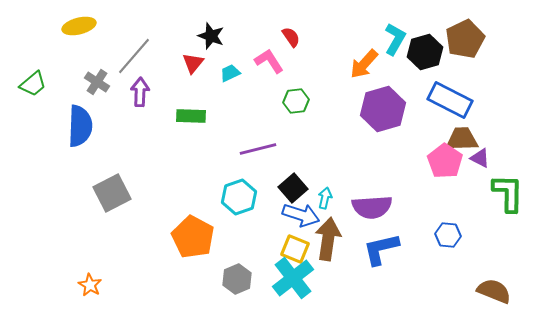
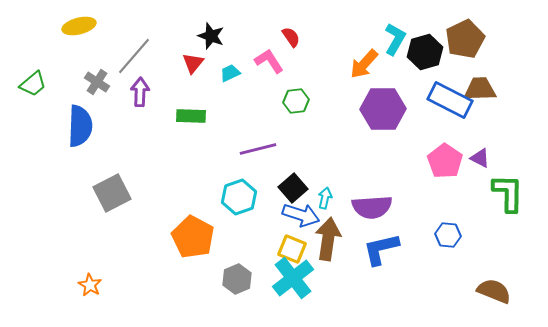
purple hexagon: rotated 15 degrees clockwise
brown trapezoid: moved 18 px right, 50 px up
yellow square: moved 3 px left
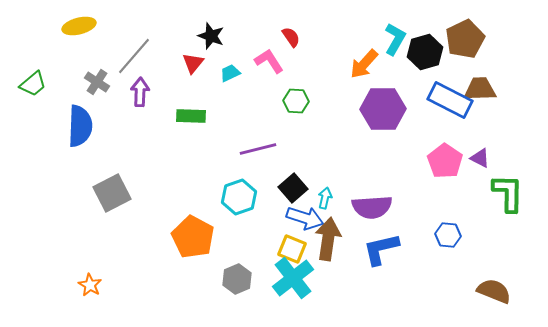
green hexagon: rotated 10 degrees clockwise
blue arrow: moved 4 px right, 3 px down
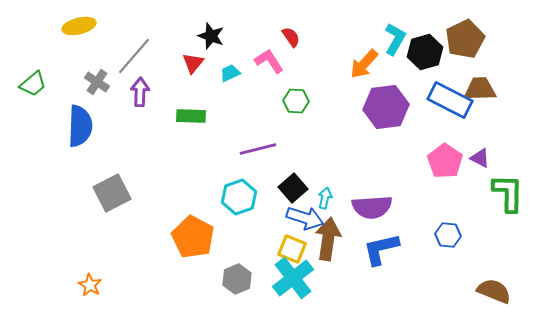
purple hexagon: moved 3 px right, 2 px up; rotated 6 degrees counterclockwise
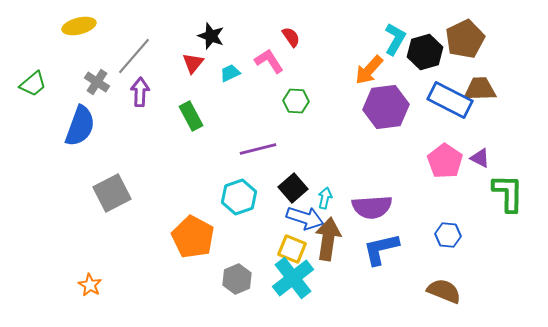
orange arrow: moved 5 px right, 6 px down
green rectangle: rotated 60 degrees clockwise
blue semicircle: rotated 18 degrees clockwise
brown semicircle: moved 50 px left
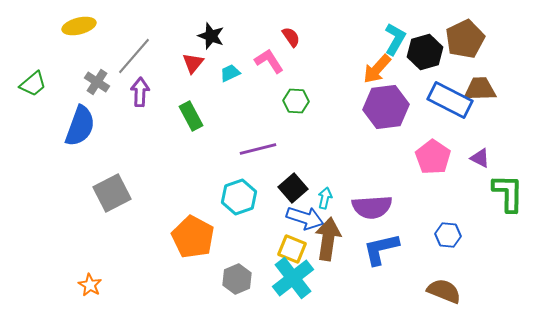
orange arrow: moved 8 px right, 1 px up
pink pentagon: moved 12 px left, 4 px up
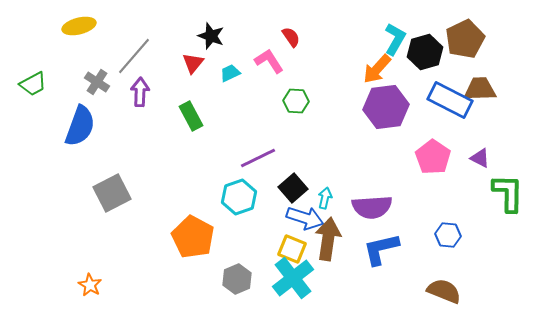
green trapezoid: rotated 12 degrees clockwise
purple line: moved 9 px down; rotated 12 degrees counterclockwise
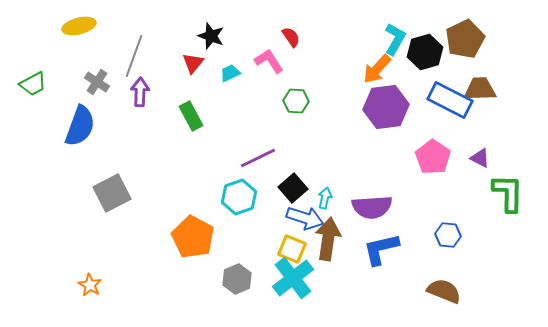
gray line: rotated 21 degrees counterclockwise
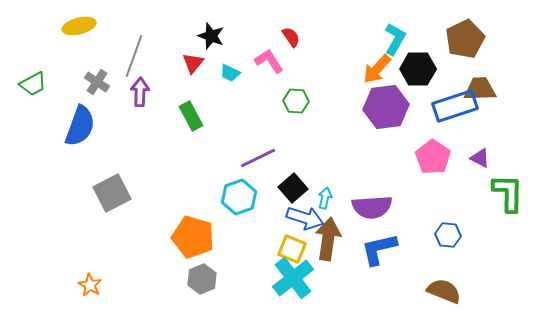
black hexagon: moved 7 px left, 17 px down; rotated 16 degrees clockwise
cyan trapezoid: rotated 130 degrees counterclockwise
blue rectangle: moved 5 px right, 6 px down; rotated 45 degrees counterclockwise
orange pentagon: rotated 12 degrees counterclockwise
blue L-shape: moved 2 px left
gray hexagon: moved 35 px left
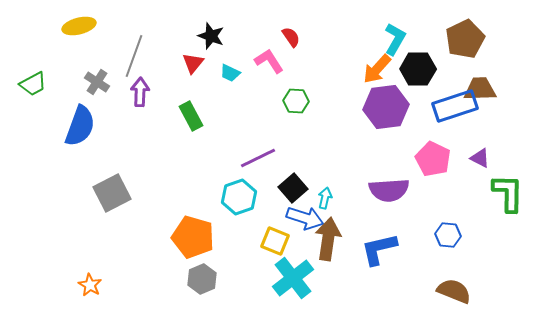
pink pentagon: moved 2 px down; rotated 8 degrees counterclockwise
purple semicircle: moved 17 px right, 17 px up
yellow square: moved 17 px left, 8 px up
brown semicircle: moved 10 px right
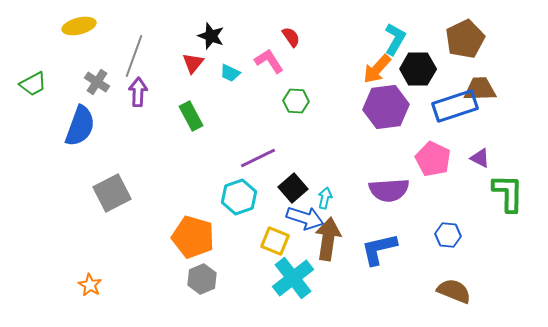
purple arrow: moved 2 px left
